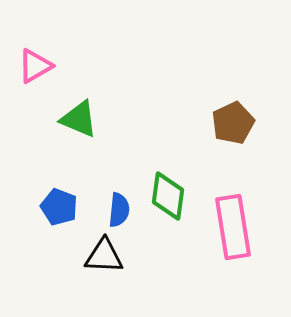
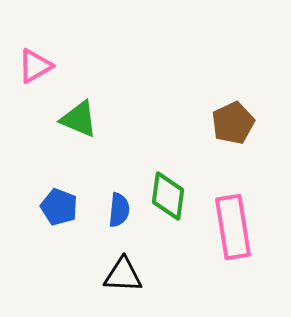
black triangle: moved 19 px right, 19 px down
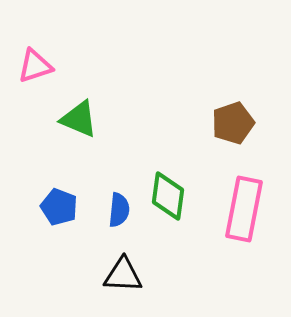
pink triangle: rotated 12 degrees clockwise
brown pentagon: rotated 6 degrees clockwise
pink rectangle: moved 11 px right, 18 px up; rotated 20 degrees clockwise
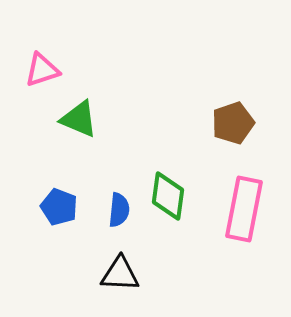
pink triangle: moved 7 px right, 4 px down
black triangle: moved 3 px left, 1 px up
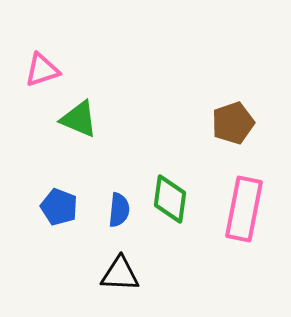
green diamond: moved 2 px right, 3 px down
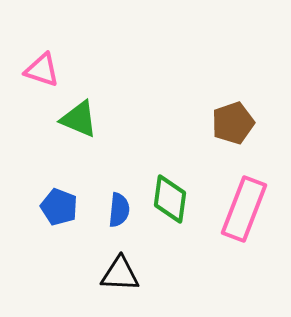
pink triangle: rotated 36 degrees clockwise
pink rectangle: rotated 10 degrees clockwise
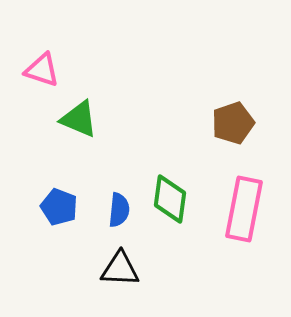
pink rectangle: rotated 10 degrees counterclockwise
black triangle: moved 5 px up
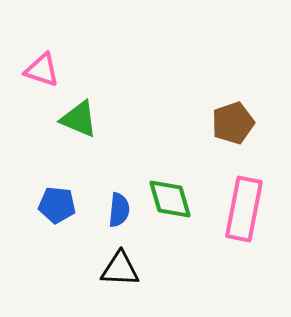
green diamond: rotated 24 degrees counterclockwise
blue pentagon: moved 2 px left, 2 px up; rotated 15 degrees counterclockwise
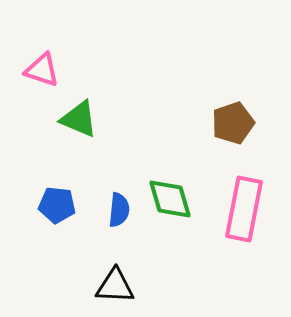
black triangle: moved 5 px left, 17 px down
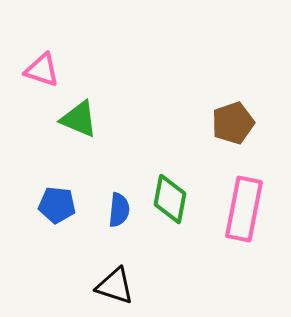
green diamond: rotated 27 degrees clockwise
black triangle: rotated 15 degrees clockwise
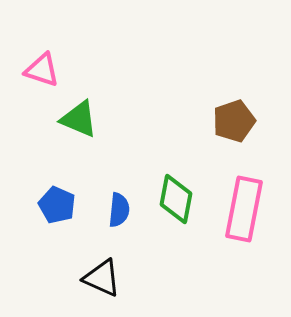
brown pentagon: moved 1 px right, 2 px up
green diamond: moved 6 px right
blue pentagon: rotated 18 degrees clockwise
black triangle: moved 13 px left, 8 px up; rotated 6 degrees clockwise
